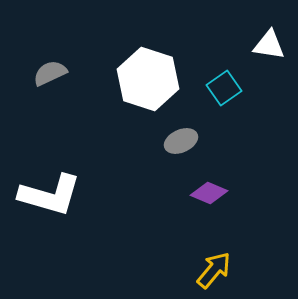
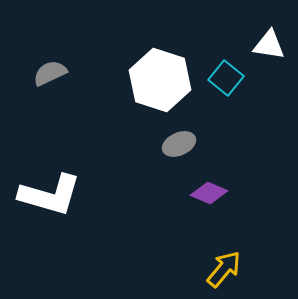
white hexagon: moved 12 px right, 1 px down
cyan square: moved 2 px right, 10 px up; rotated 16 degrees counterclockwise
gray ellipse: moved 2 px left, 3 px down
yellow arrow: moved 10 px right, 1 px up
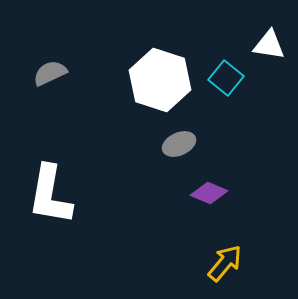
white L-shape: rotated 84 degrees clockwise
yellow arrow: moved 1 px right, 6 px up
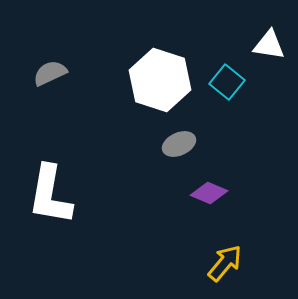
cyan square: moved 1 px right, 4 px down
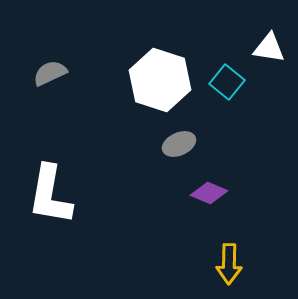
white triangle: moved 3 px down
yellow arrow: moved 4 px right, 1 px down; rotated 141 degrees clockwise
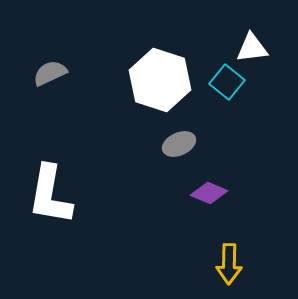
white triangle: moved 17 px left; rotated 16 degrees counterclockwise
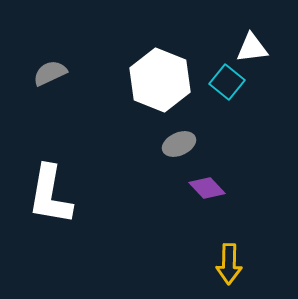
white hexagon: rotated 4 degrees clockwise
purple diamond: moved 2 px left, 5 px up; rotated 24 degrees clockwise
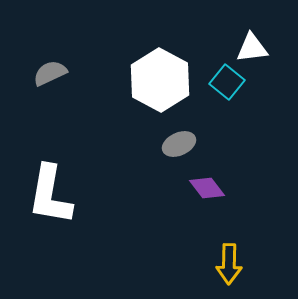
white hexagon: rotated 6 degrees clockwise
purple diamond: rotated 6 degrees clockwise
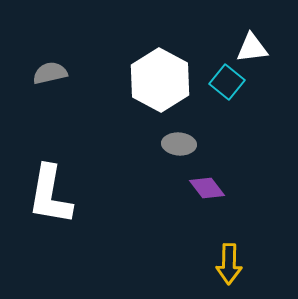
gray semicircle: rotated 12 degrees clockwise
gray ellipse: rotated 28 degrees clockwise
